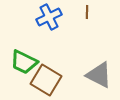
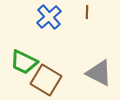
blue cross: rotated 15 degrees counterclockwise
gray triangle: moved 2 px up
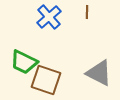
brown square: rotated 12 degrees counterclockwise
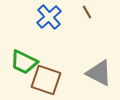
brown line: rotated 32 degrees counterclockwise
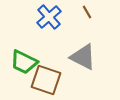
gray triangle: moved 16 px left, 16 px up
